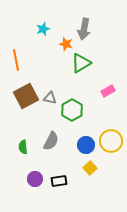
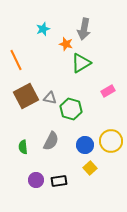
orange line: rotated 15 degrees counterclockwise
green hexagon: moved 1 px left, 1 px up; rotated 15 degrees counterclockwise
blue circle: moved 1 px left
purple circle: moved 1 px right, 1 px down
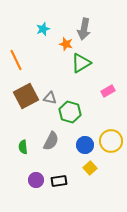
green hexagon: moved 1 px left, 3 px down
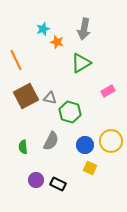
orange star: moved 9 px left, 2 px up
yellow square: rotated 24 degrees counterclockwise
black rectangle: moved 1 px left, 3 px down; rotated 35 degrees clockwise
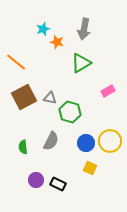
orange line: moved 2 px down; rotated 25 degrees counterclockwise
brown square: moved 2 px left, 1 px down
yellow circle: moved 1 px left
blue circle: moved 1 px right, 2 px up
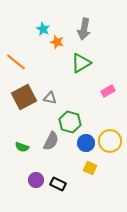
cyan star: rotated 24 degrees counterclockwise
green hexagon: moved 10 px down
green semicircle: moved 1 px left; rotated 64 degrees counterclockwise
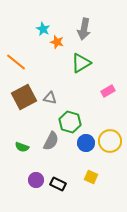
yellow square: moved 1 px right, 9 px down
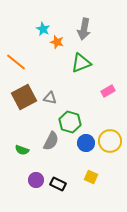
green triangle: rotated 10 degrees clockwise
green semicircle: moved 3 px down
